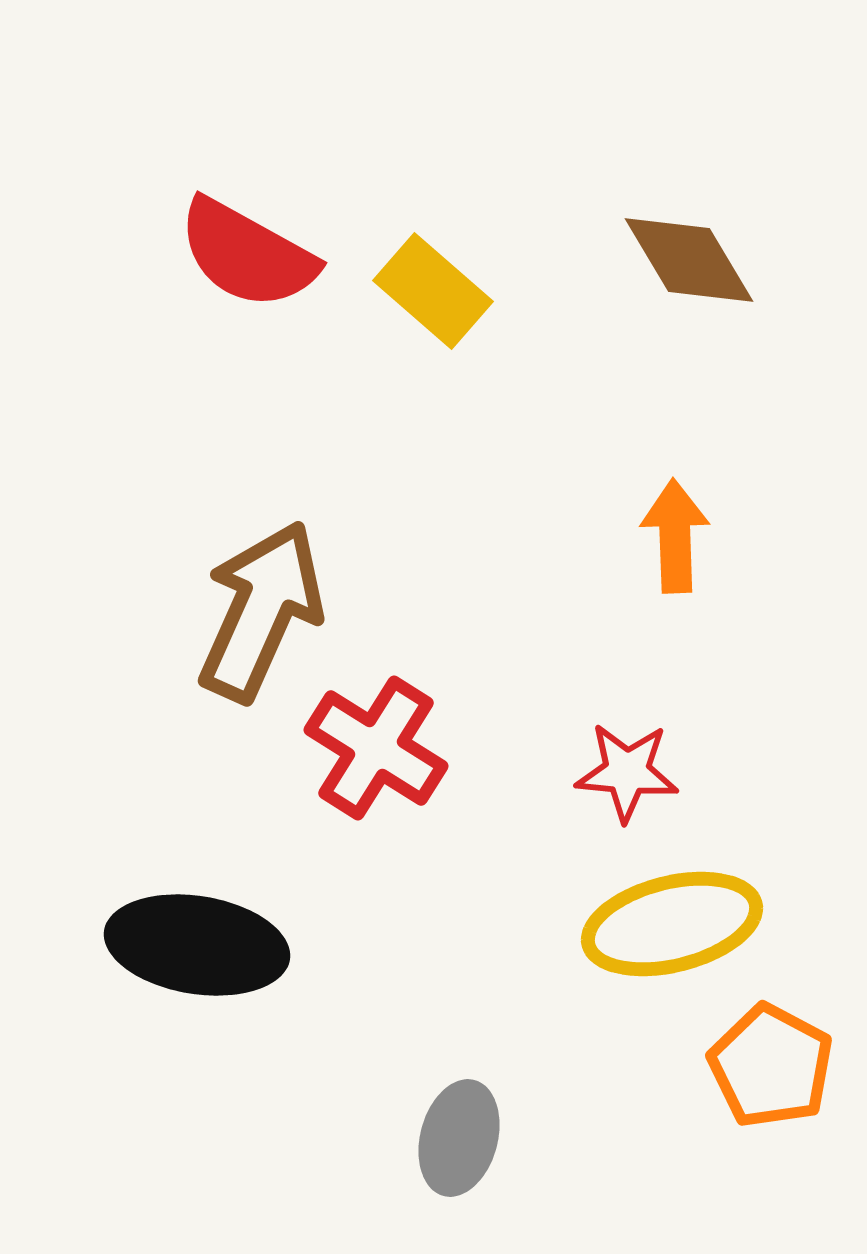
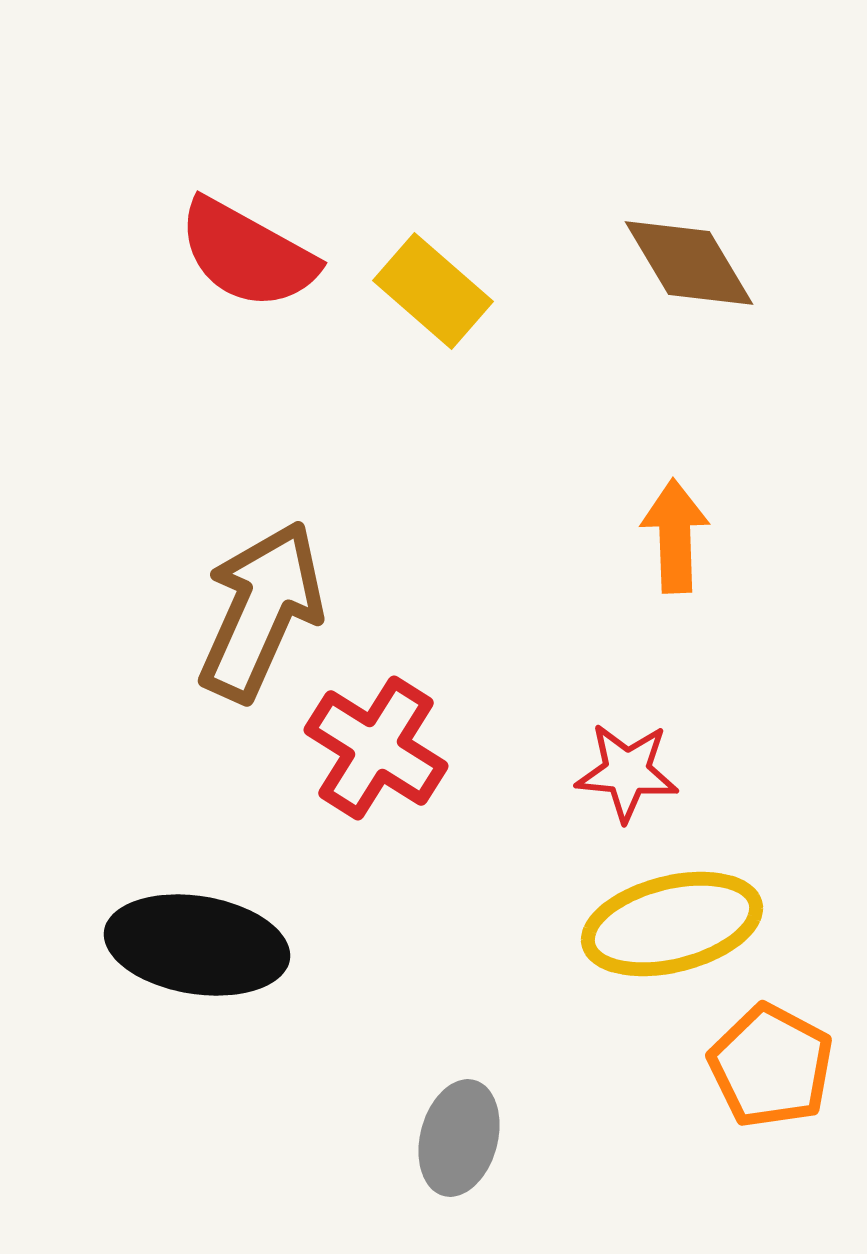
brown diamond: moved 3 px down
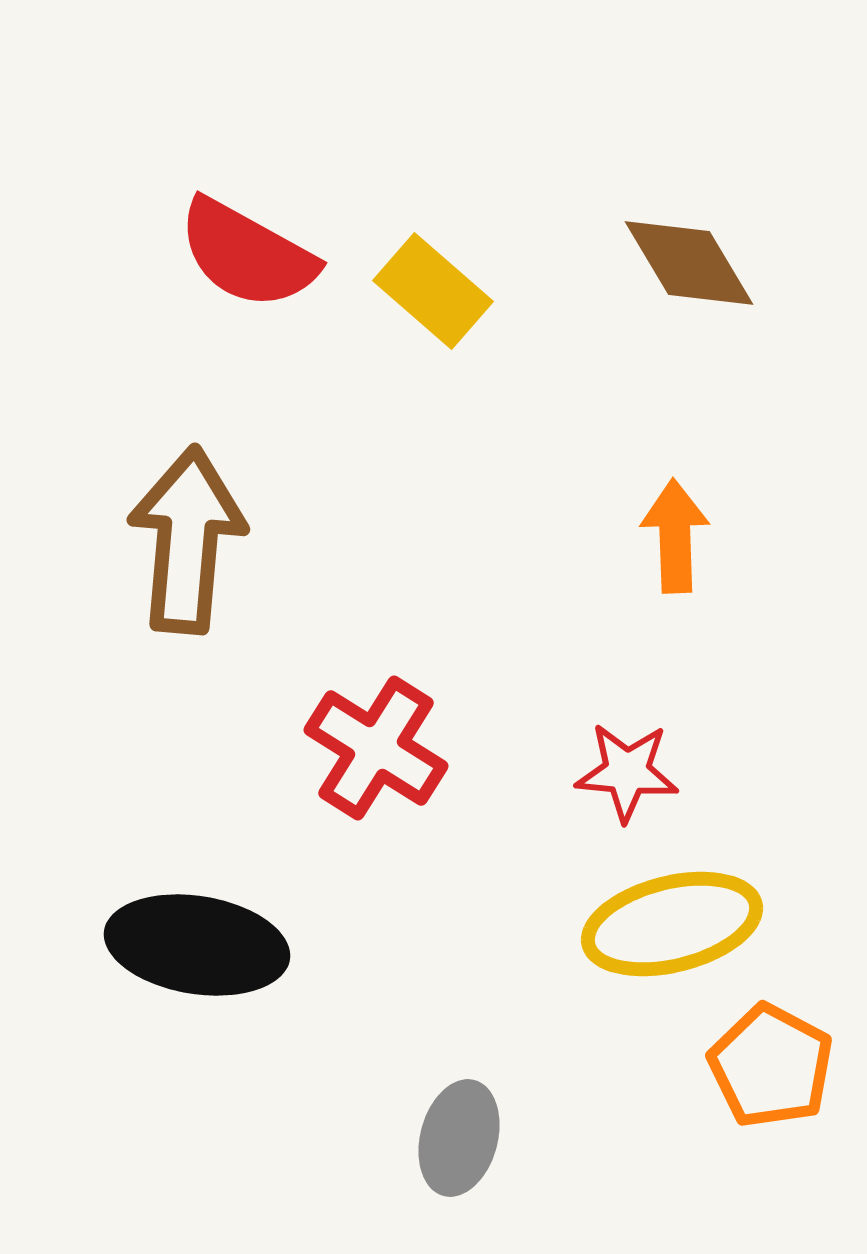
brown arrow: moved 74 px left, 71 px up; rotated 19 degrees counterclockwise
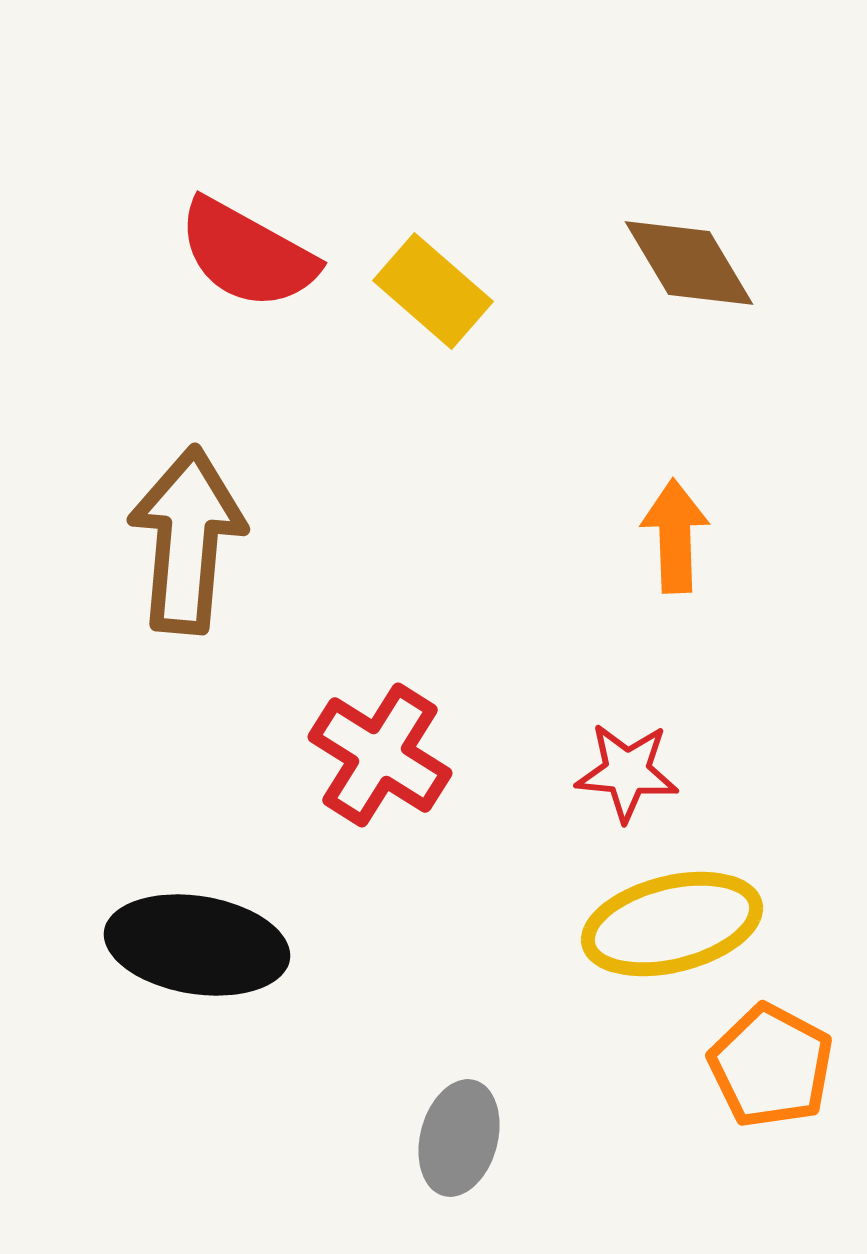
red cross: moved 4 px right, 7 px down
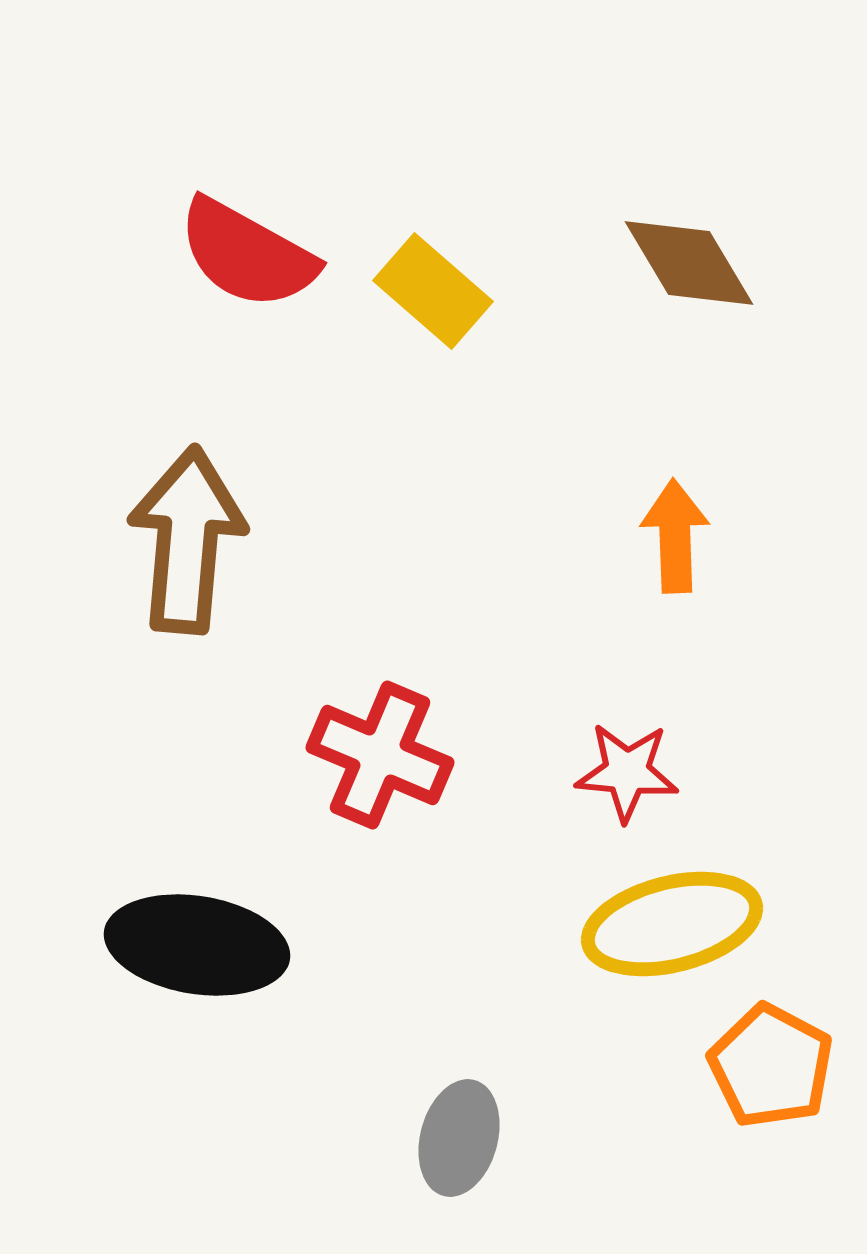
red cross: rotated 9 degrees counterclockwise
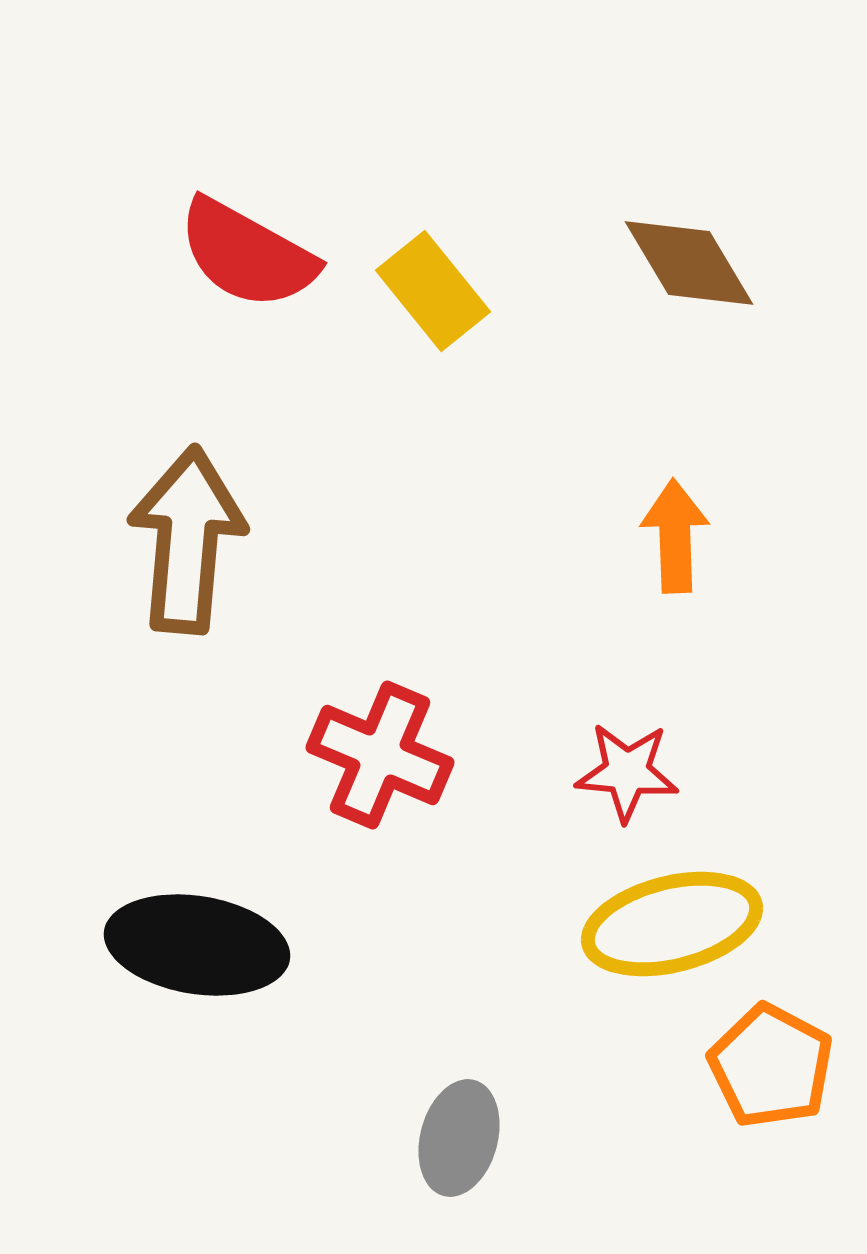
yellow rectangle: rotated 10 degrees clockwise
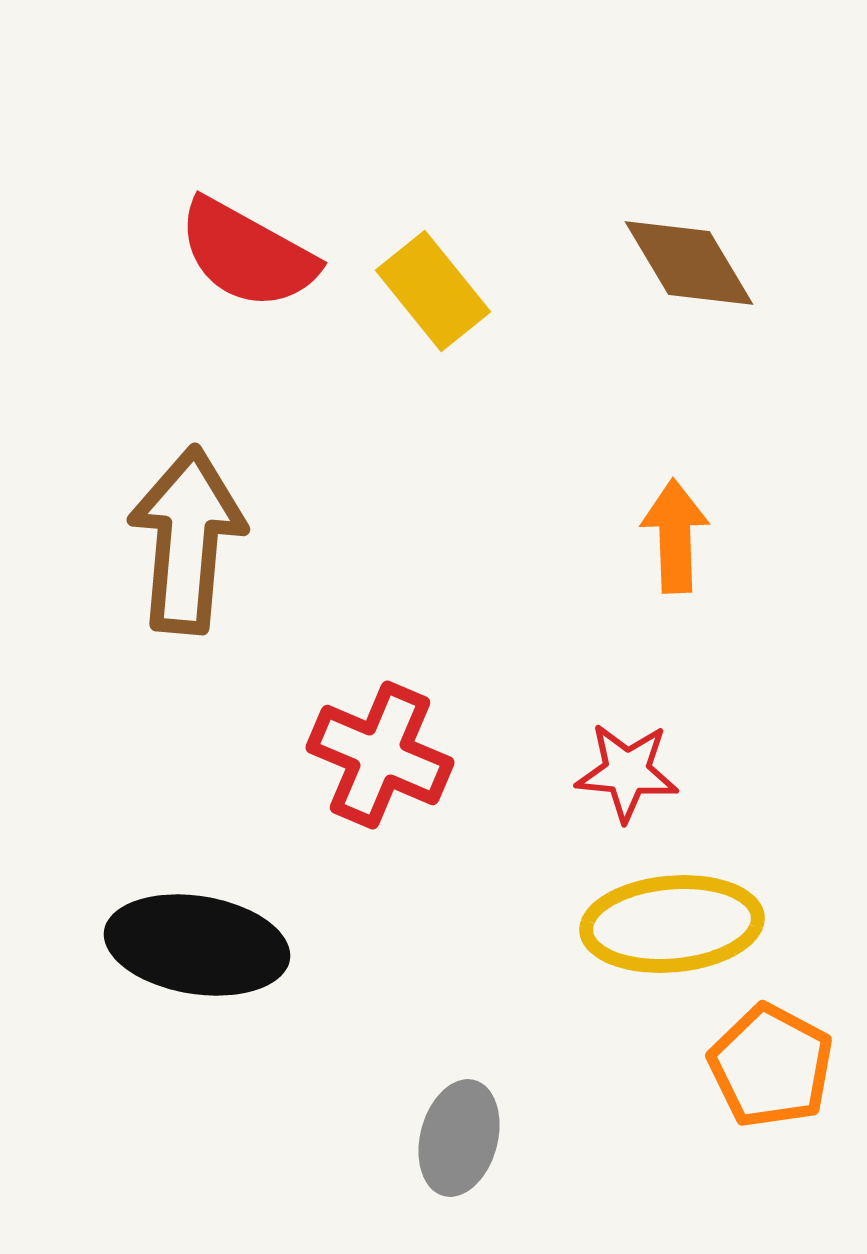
yellow ellipse: rotated 9 degrees clockwise
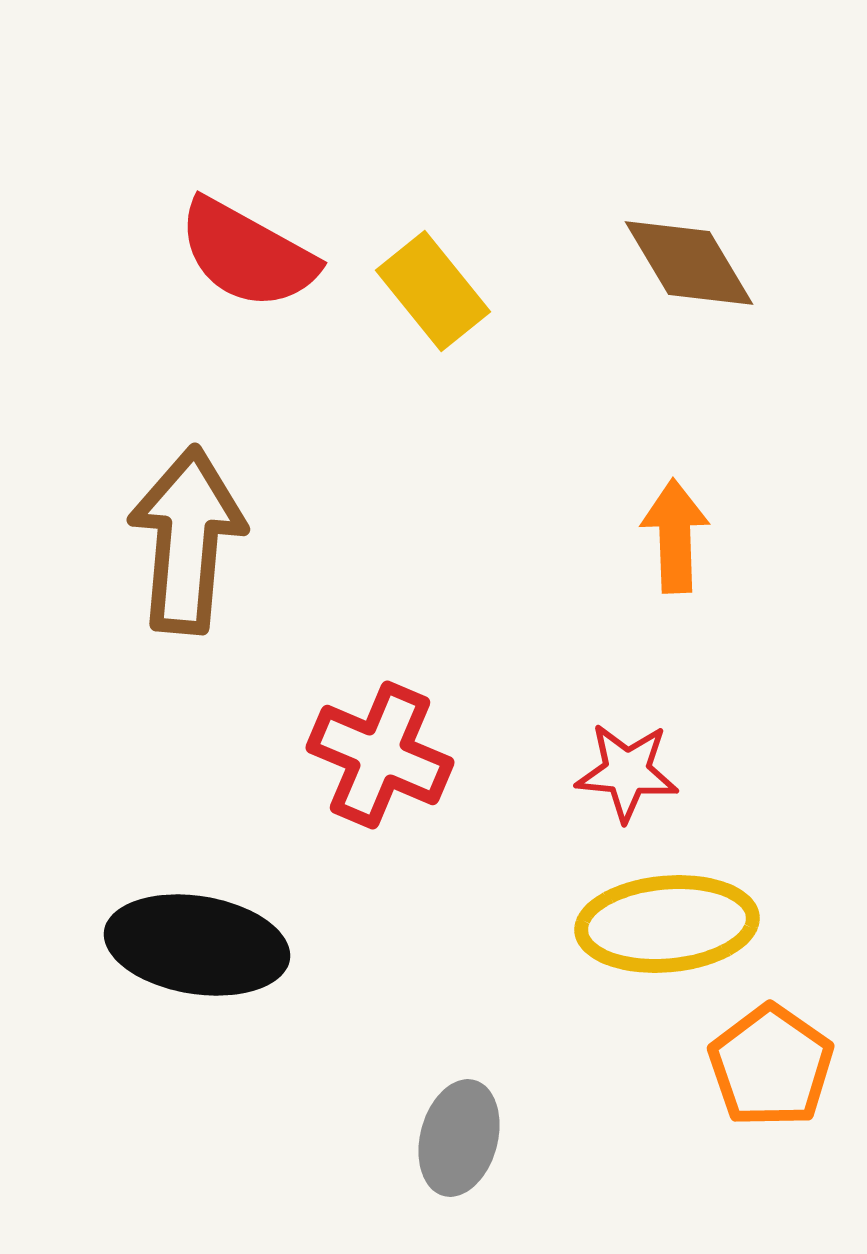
yellow ellipse: moved 5 px left
orange pentagon: rotated 7 degrees clockwise
